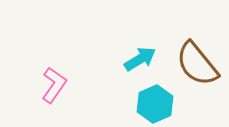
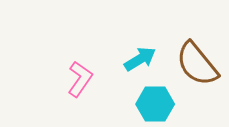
pink L-shape: moved 26 px right, 6 px up
cyan hexagon: rotated 24 degrees clockwise
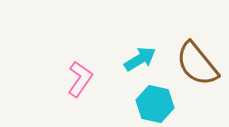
cyan hexagon: rotated 12 degrees clockwise
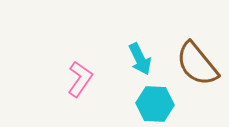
cyan arrow: rotated 96 degrees clockwise
cyan hexagon: rotated 9 degrees counterclockwise
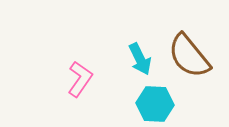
brown semicircle: moved 8 px left, 8 px up
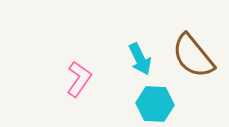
brown semicircle: moved 4 px right
pink L-shape: moved 1 px left
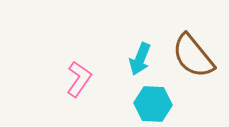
cyan arrow: rotated 48 degrees clockwise
cyan hexagon: moved 2 px left
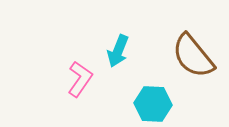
cyan arrow: moved 22 px left, 8 px up
pink L-shape: moved 1 px right
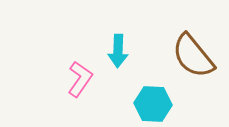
cyan arrow: rotated 20 degrees counterclockwise
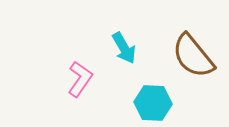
cyan arrow: moved 6 px right, 3 px up; rotated 32 degrees counterclockwise
cyan hexagon: moved 1 px up
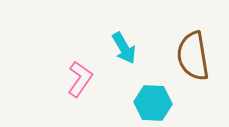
brown semicircle: rotated 30 degrees clockwise
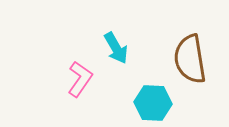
cyan arrow: moved 8 px left
brown semicircle: moved 3 px left, 3 px down
